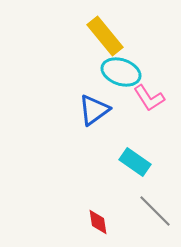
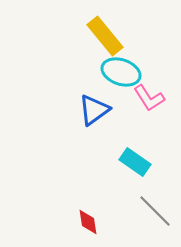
red diamond: moved 10 px left
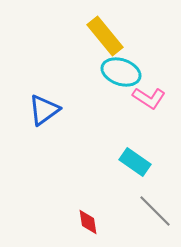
pink L-shape: rotated 24 degrees counterclockwise
blue triangle: moved 50 px left
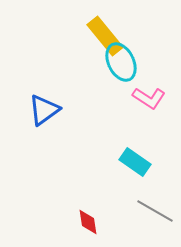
cyan ellipse: moved 10 px up; rotated 45 degrees clockwise
gray line: rotated 15 degrees counterclockwise
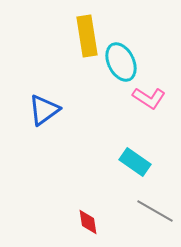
yellow rectangle: moved 18 px left; rotated 30 degrees clockwise
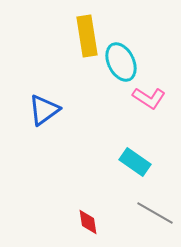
gray line: moved 2 px down
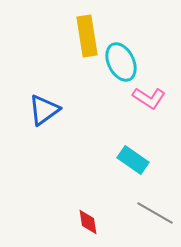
cyan rectangle: moved 2 px left, 2 px up
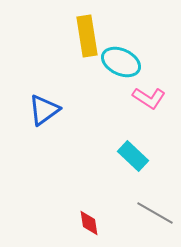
cyan ellipse: rotated 39 degrees counterclockwise
cyan rectangle: moved 4 px up; rotated 8 degrees clockwise
red diamond: moved 1 px right, 1 px down
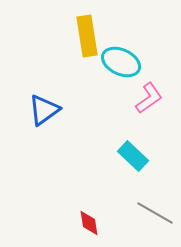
pink L-shape: rotated 68 degrees counterclockwise
